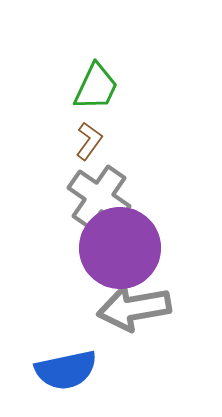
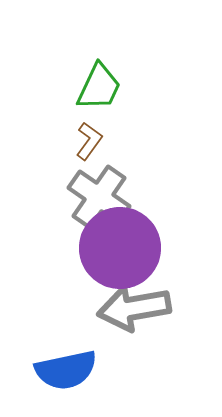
green trapezoid: moved 3 px right
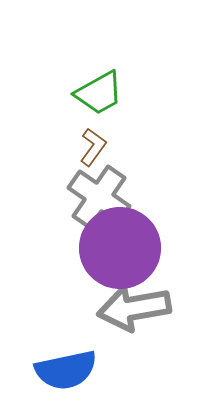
green trapezoid: moved 6 px down; rotated 36 degrees clockwise
brown L-shape: moved 4 px right, 6 px down
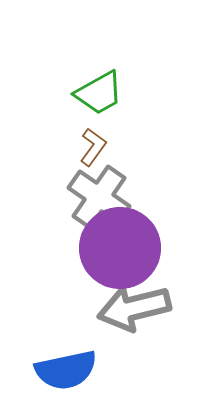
gray arrow: rotated 4 degrees counterclockwise
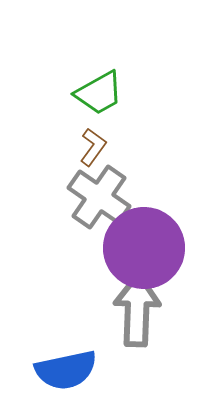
purple circle: moved 24 px right
gray arrow: moved 3 px right, 2 px down; rotated 106 degrees clockwise
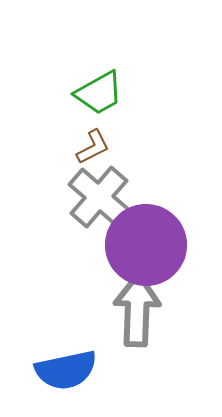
brown L-shape: rotated 27 degrees clockwise
gray cross: rotated 6 degrees clockwise
purple circle: moved 2 px right, 3 px up
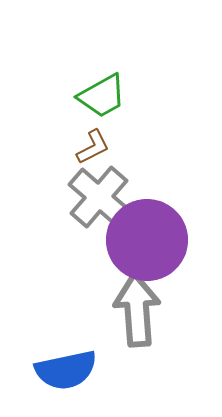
green trapezoid: moved 3 px right, 3 px down
purple circle: moved 1 px right, 5 px up
gray arrow: rotated 6 degrees counterclockwise
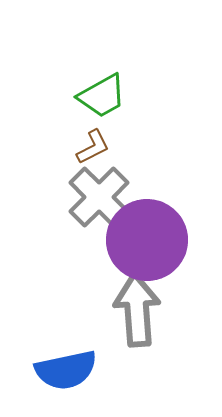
gray cross: rotated 4 degrees clockwise
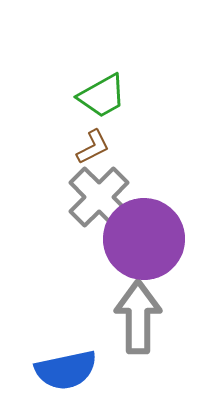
purple circle: moved 3 px left, 1 px up
gray arrow: moved 1 px right, 7 px down; rotated 4 degrees clockwise
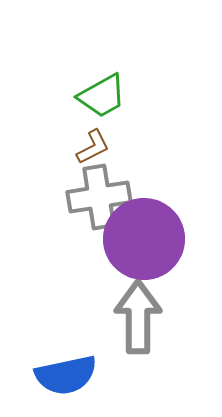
gray cross: rotated 36 degrees clockwise
blue semicircle: moved 5 px down
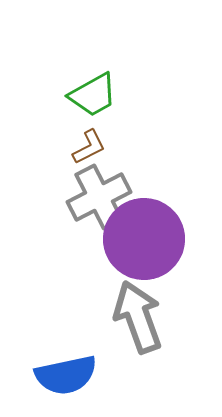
green trapezoid: moved 9 px left, 1 px up
brown L-shape: moved 4 px left
gray cross: rotated 18 degrees counterclockwise
gray arrow: rotated 20 degrees counterclockwise
